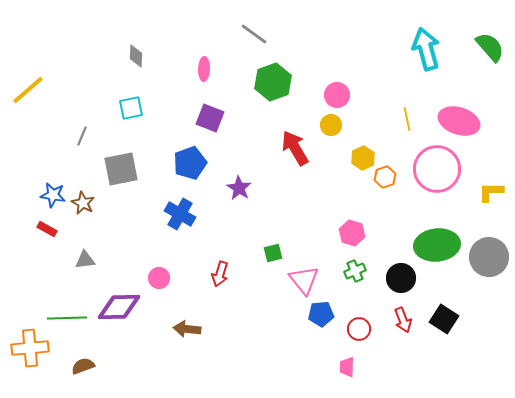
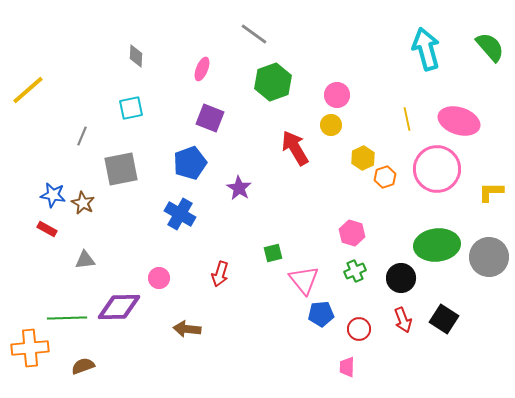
pink ellipse at (204, 69): moved 2 px left; rotated 20 degrees clockwise
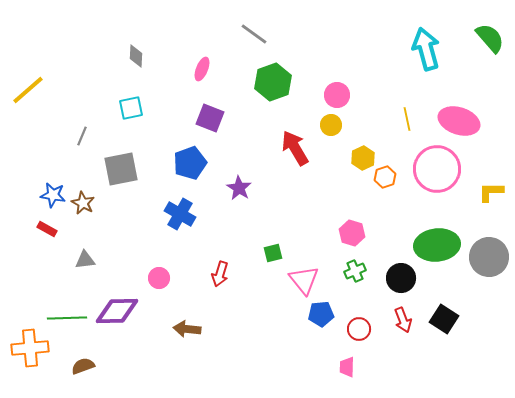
green semicircle at (490, 47): moved 9 px up
purple diamond at (119, 307): moved 2 px left, 4 px down
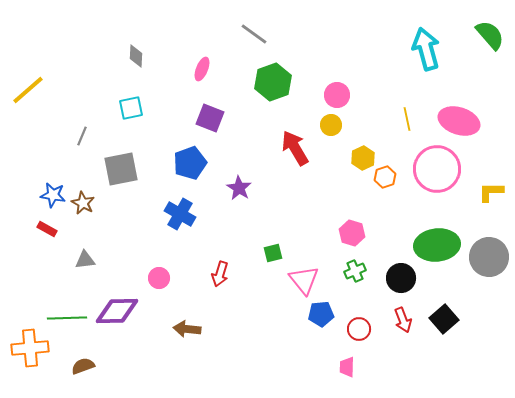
green semicircle at (490, 38): moved 3 px up
black square at (444, 319): rotated 16 degrees clockwise
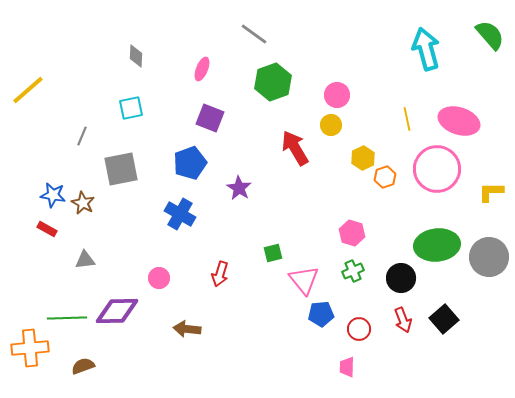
green cross at (355, 271): moved 2 px left
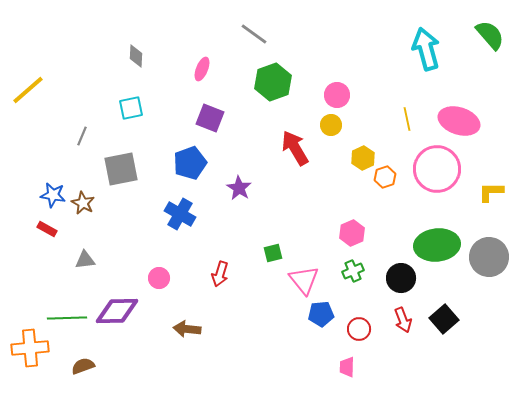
pink hexagon at (352, 233): rotated 20 degrees clockwise
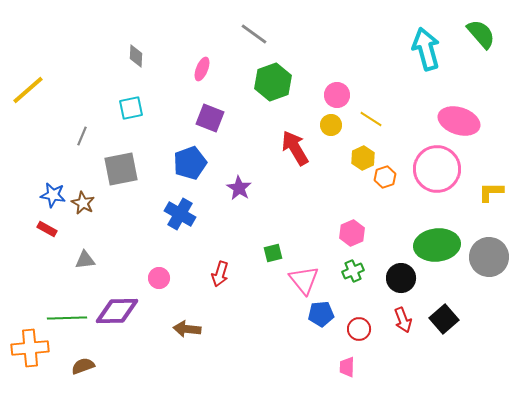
green semicircle at (490, 35): moved 9 px left, 1 px up
yellow line at (407, 119): moved 36 px left; rotated 45 degrees counterclockwise
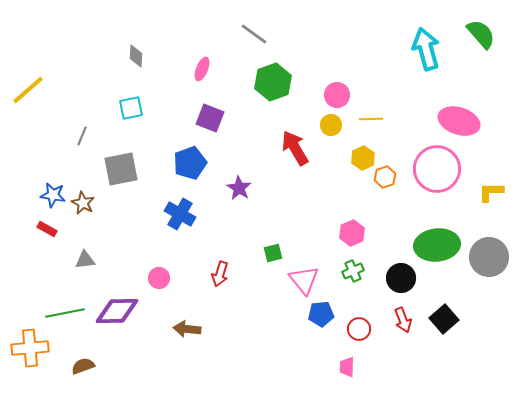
yellow line at (371, 119): rotated 35 degrees counterclockwise
green line at (67, 318): moved 2 px left, 5 px up; rotated 9 degrees counterclockwise
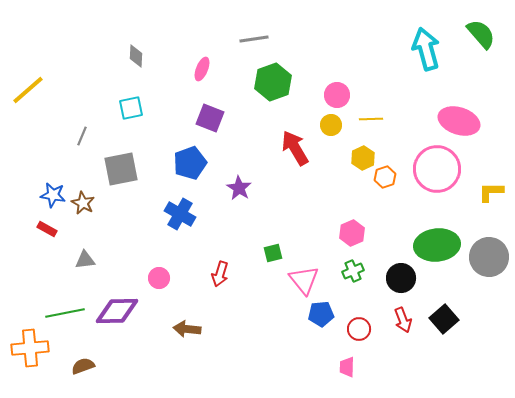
gray line at (254, 34): moved 5 px down; rotated 44 degrees counterclockwise
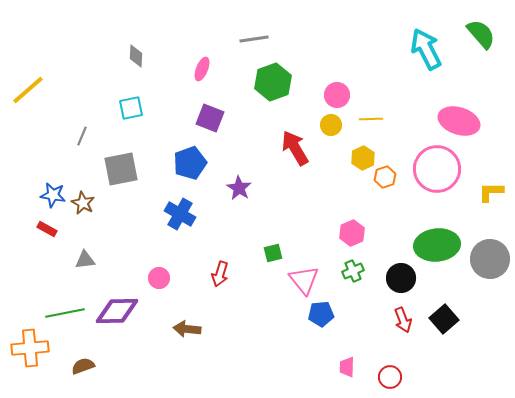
cyan arrow at (426, 49): rotated 12 degrees counterclockwise
gray circle at (489, 257): moved 1 px right, 2 px down
red circle at (359, 329): moved 31 px right, 48 px down
